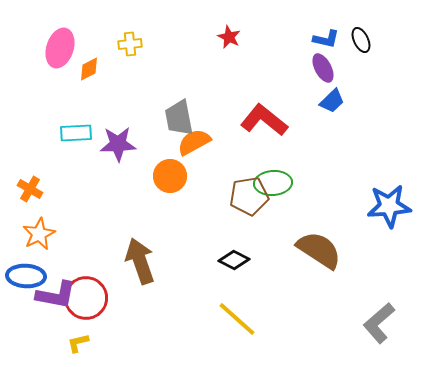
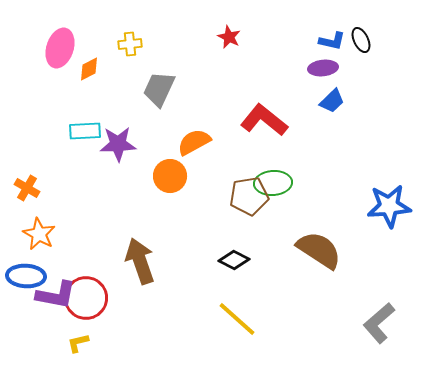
blue L-shape: moved 6 px right, 2 px down
purple ellipse: rotated 68 degrees counterclockwise
gray trapezoid: moved 20 px left, 29 px up; rotated 36 degrees clockwise
cyan rectangle: moved 9 px right, 2 px up
orange cross: moved 3 px left, 1 px up
orange star: rotated 16 degrees counterclockwise
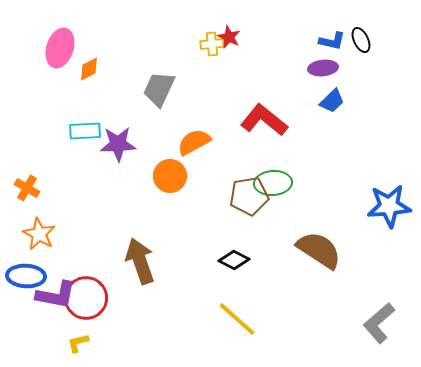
yellow cross: moved 82 px right
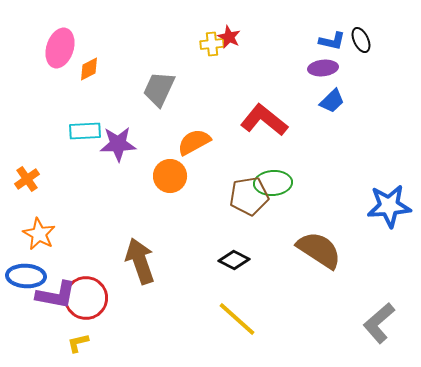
orange cross: moved 9 px up; rotated 25 degrees clockwise
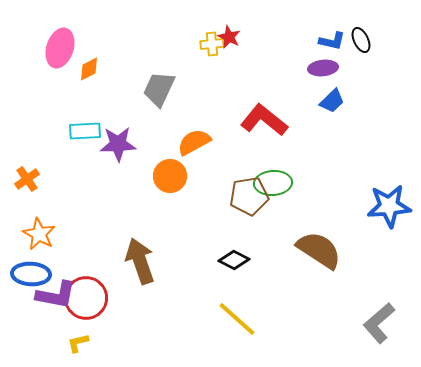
blue ellipse: moved 5 px right, 2 px up
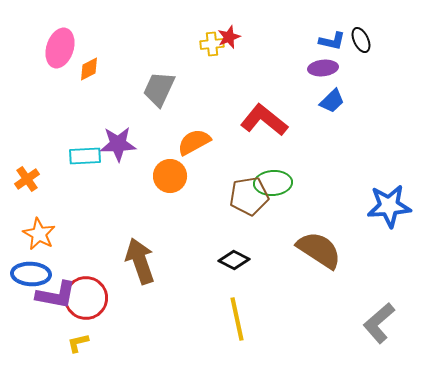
red star: rotated 25 degrees clockwise
cyan rectangle: moved 25 px down
yellow line: rotated 36 degrees clockwise
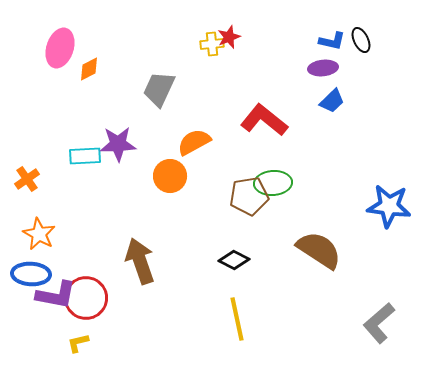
blue star: rotated 12 degrees clockwise
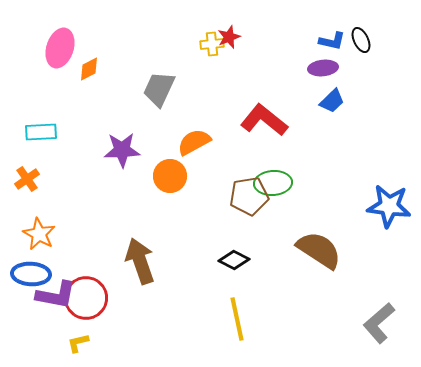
purple star: moved 4 px right, 6 px down
cyan rectangle: moved 44 px left, 24 px up
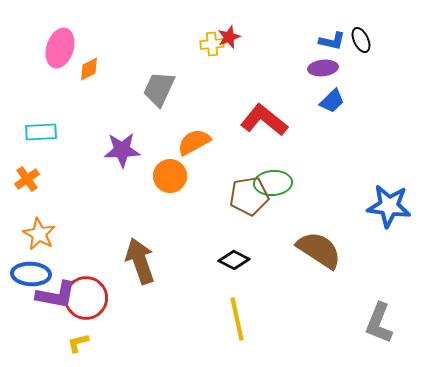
gray L-shape: rotated 27 degrees counterclockwise
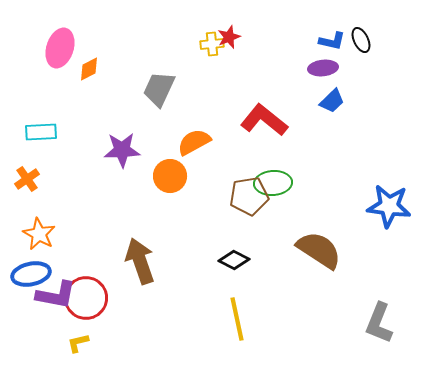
blue ellipse: rotated 15 degrees counterclockwise
